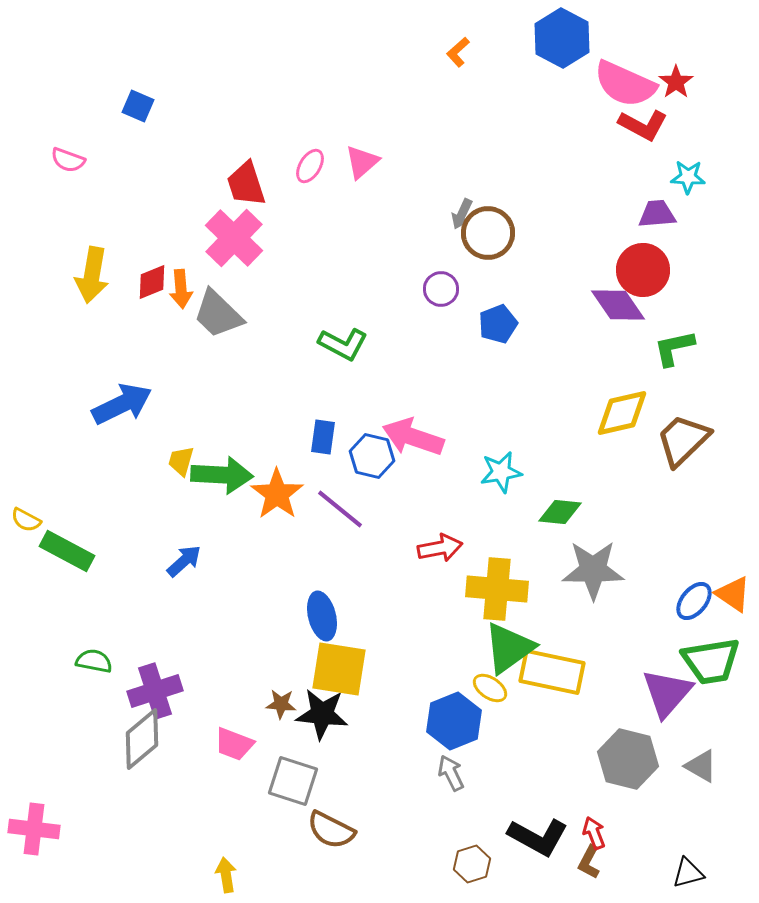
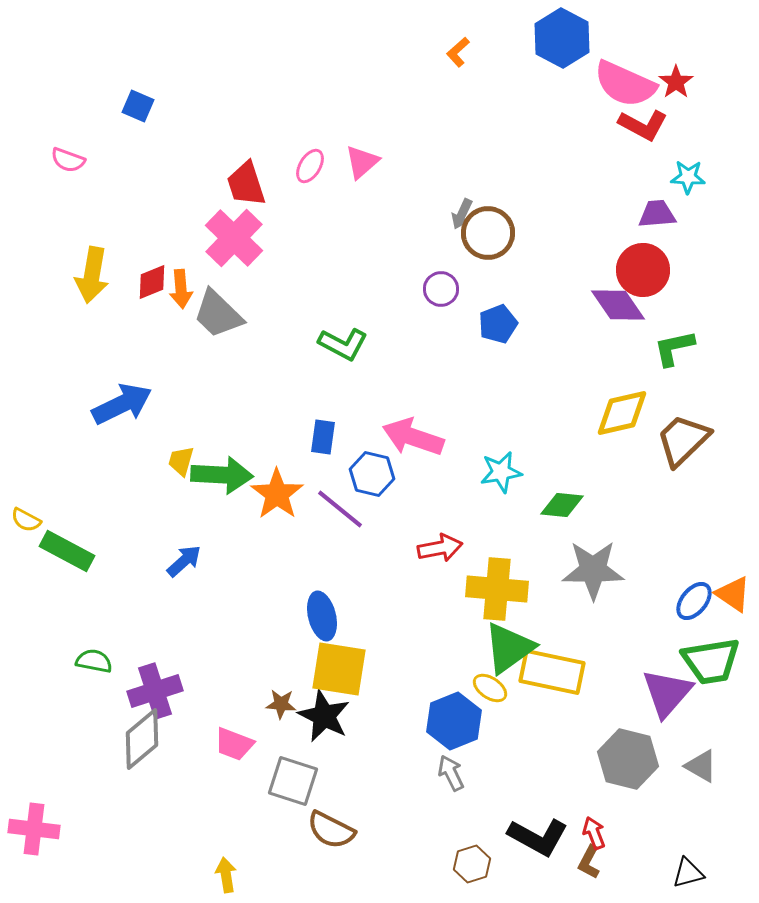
blue hexagon at (372, 456): moved 18 px down
green diamond at (560, 512): moved 2 px right, 7 px up
black star at (322, 714): moved 2 px right, 2 px down; rotated 20 degrees clockwise
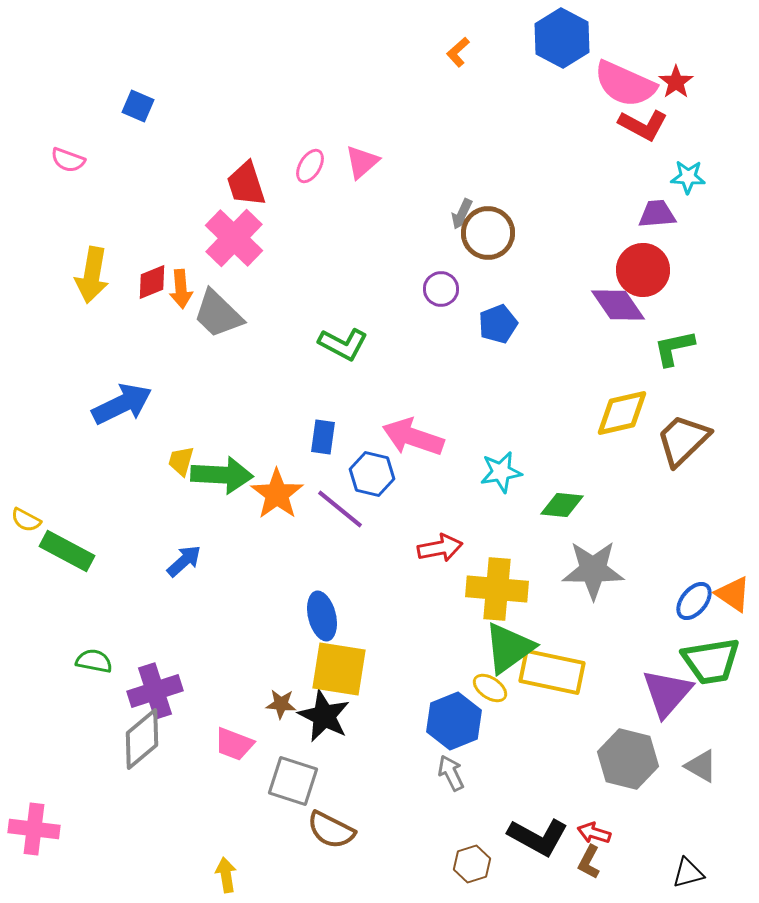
red arrow at (594, 833): rotated 52 degrees counterclockwise
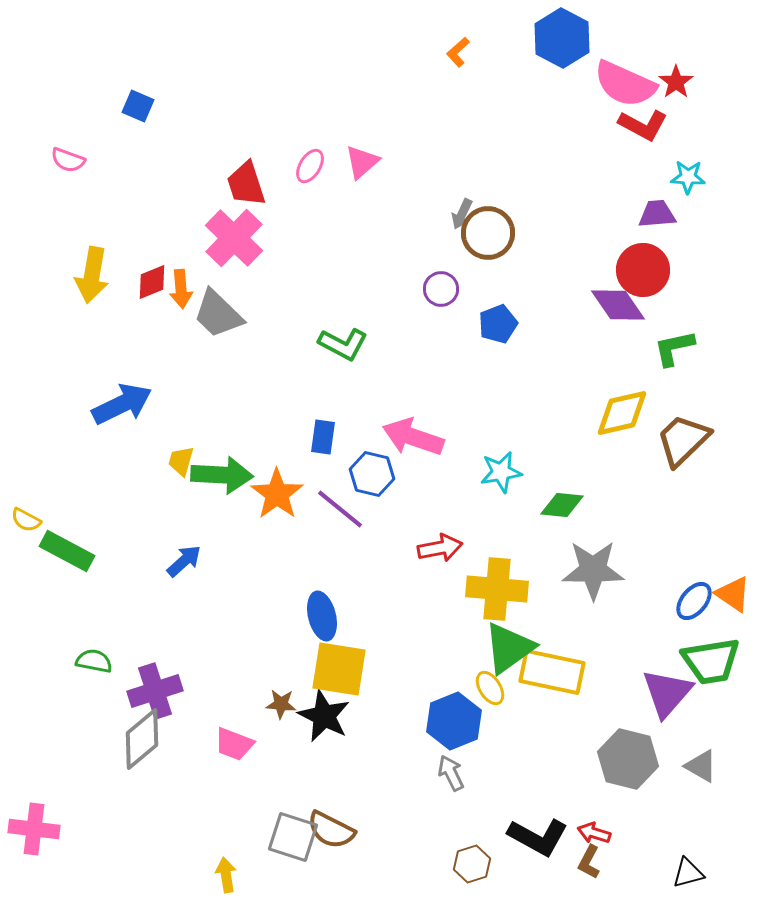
yellow ellipse at (490, 688): rotated 24 degrees clockwise
gray square at (293, 781): moved 56 px down
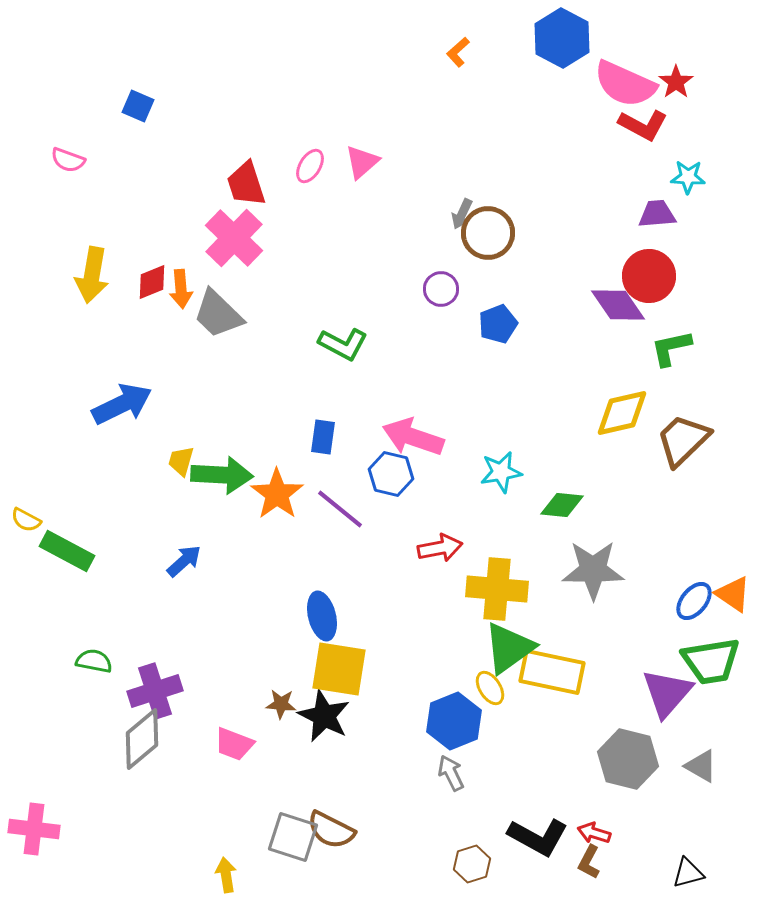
red circle at (643, 270): moved 6 px right, 6 px down
green L-shape at (674, 348): moved 3 px left
blue hexagon at (372, 474): moved 19 px right
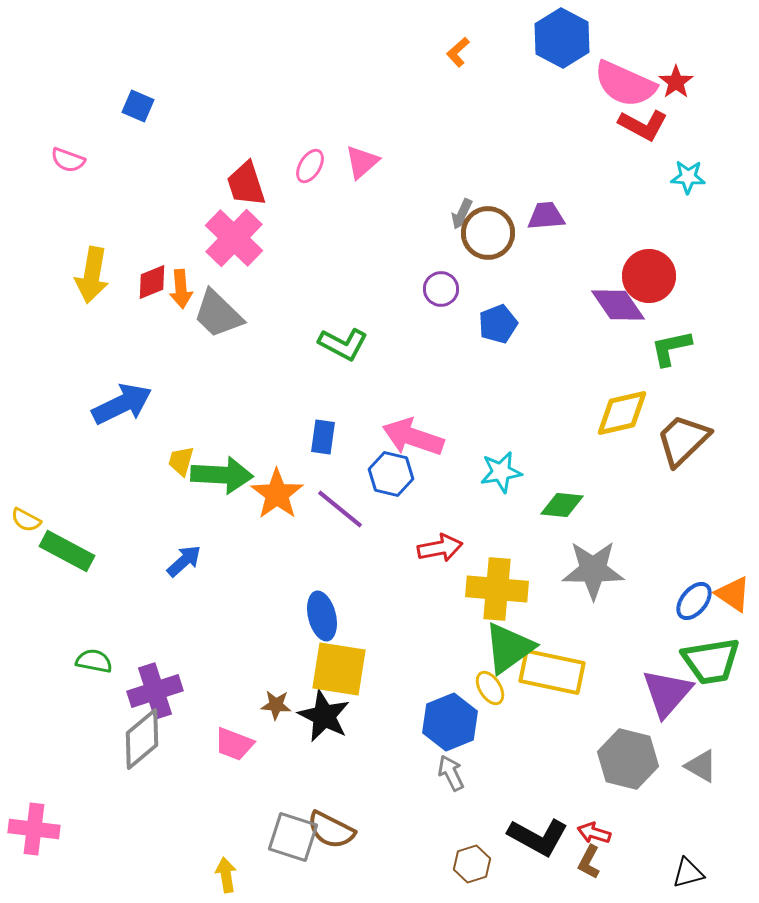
purple trapezoid at (657, 214): moved 111 px left, 2 px down
brown star at (281, 704): moved 5 px left, 1 px down
blue hexagon at (454, 721): moved 4 px left, 1 px down
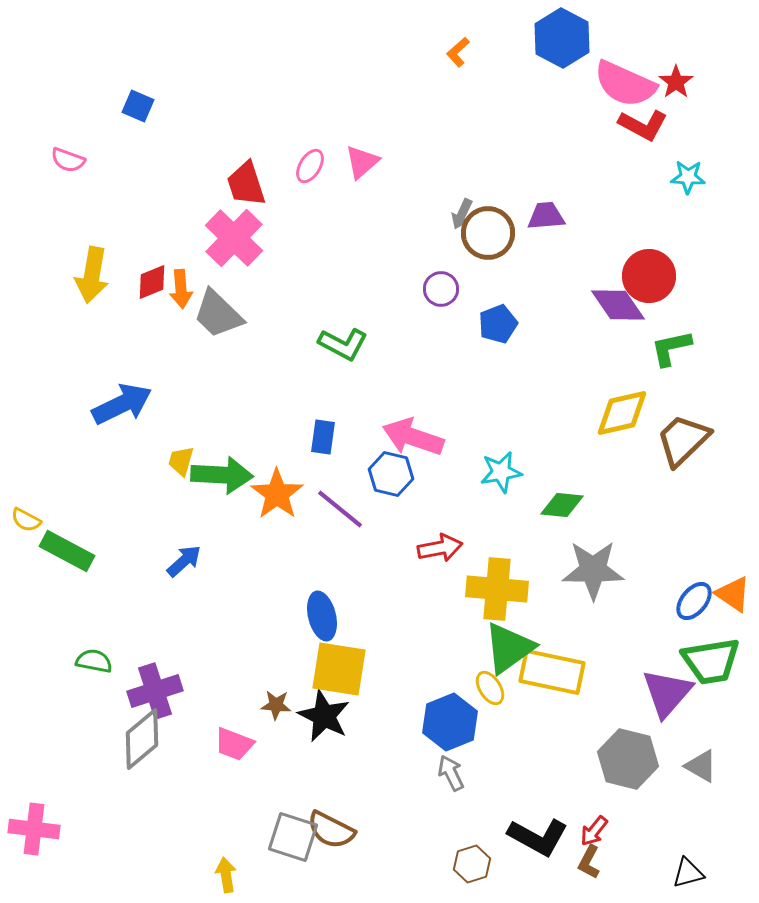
red arrow at (594, 833): moved 2 px up; rotated 68 degrees counterclockwise
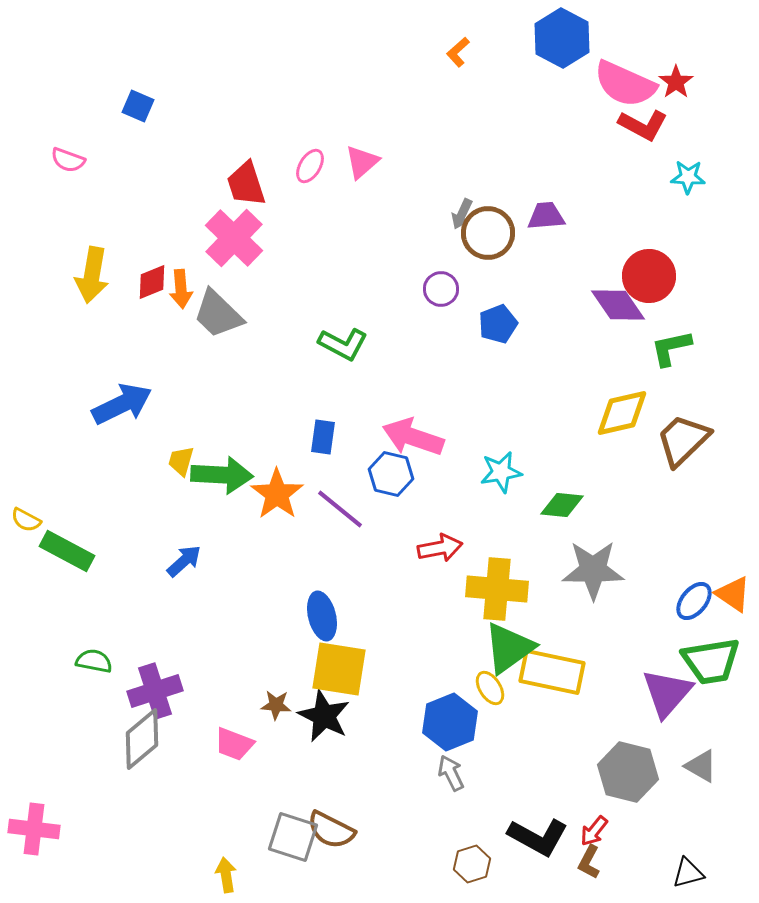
gray hexagon at (628, 759): moved 13 px down
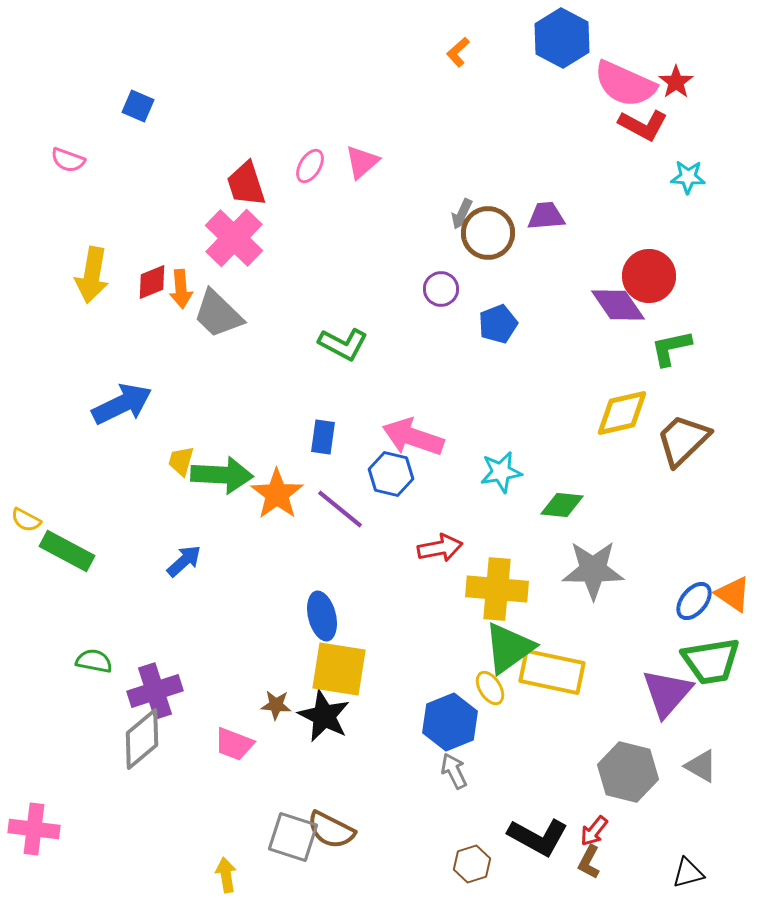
gray arrow at (451, 773): moved 3 px right, 2 px up
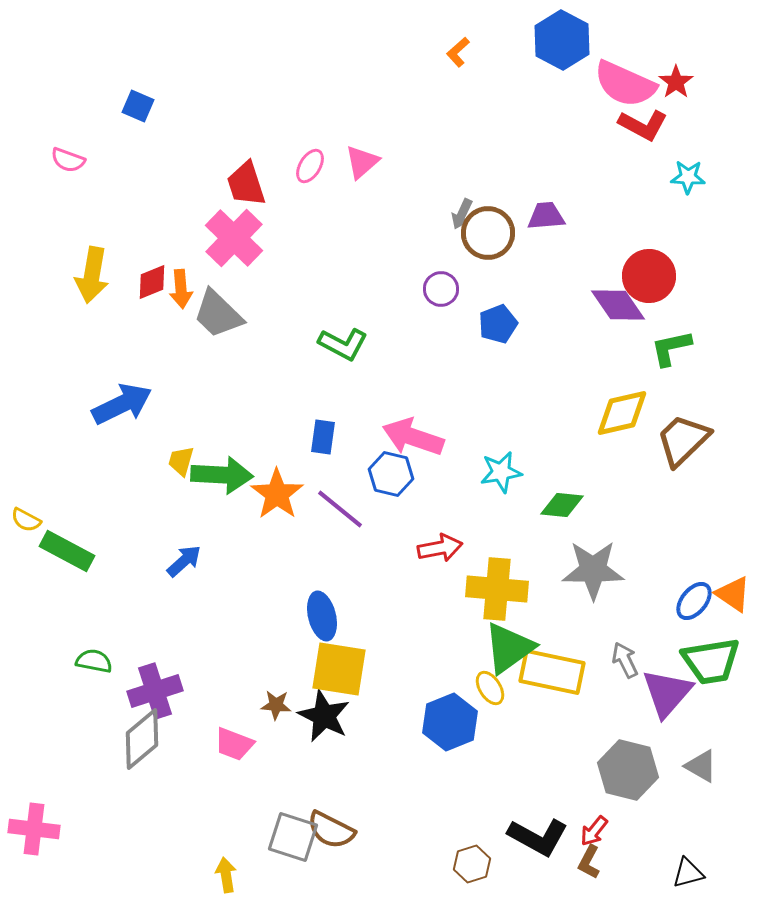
blue hexagon at (562, 38): moved 2 px down
gray arrow at (454, 771): moved 171 px right, 111 px up
gray hexagon at (628, 772): moved 2 px up
